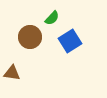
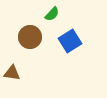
green semicircle: moved 4 px up
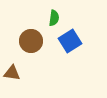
green semicircle: moved 2 px right, 4 px down; rotated 35 degrees counterclockwise
brown circle: moved 1 px right, 4 px down
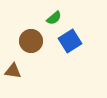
green semicircle: rotated 42 degrees clockwise
brown triangle: moved 1 px right, 2 px up
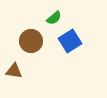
brown triangle: moved 1 px right
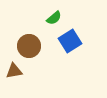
brown circle: moved 2 px left, 5 px down
brown triangle: rotated 18 degrees counterclockwise
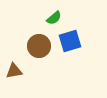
blue square: rotated 15 degrees clockwise
brown circle: moved 10 px right
